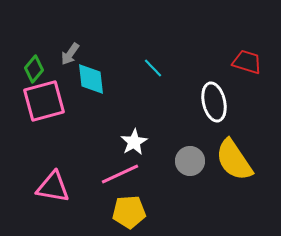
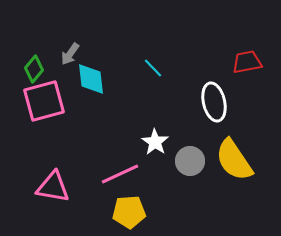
red trapezoid: rotated 28 degrees counterclockwise
white star: moved 21 px right; rotated 8 degrees counterclockwise
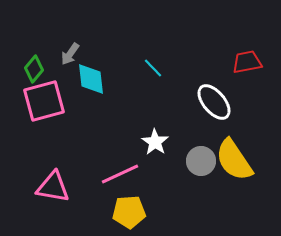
white ellipse: rotated 27 degrees counterclockwise
gray circle: moved 11 px right
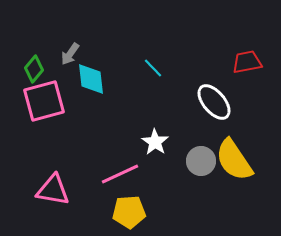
pink triangle: moved 3 px down
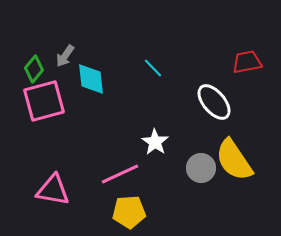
gray arrow: moved 5 px left, 2 px down
gray circle: moved 7 px down
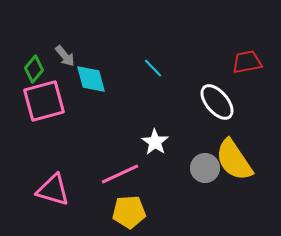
gray arrow: rotated 75 degrees counterclockwise
cyan diamond: rotated 8 degrees counterclockwise
white ellipse: moved 3 px right
gray circle: moved 4 px right
pink triangle: rotated 6 degrees clockwise
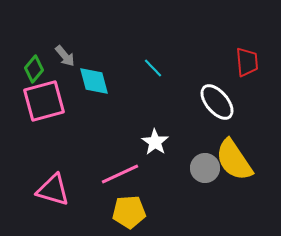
red trapezoid: rotated 96 degrees clockwise
cyan diamond: moved 3 px right, 2 px down
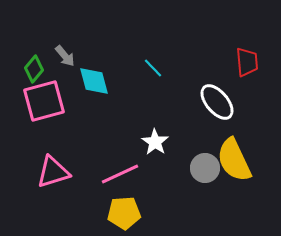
yellow semicircle: rotated 9 degrees clockwise
pink triangle: moved 18 px up; rotated 33 degrees counterclockwise
yellow pentagon: moved 5 px left, 1 px down
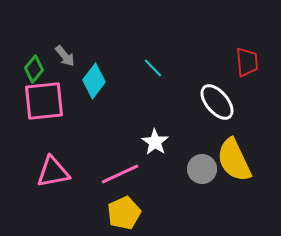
cyan diamond: rotated 52 degrees clockwise
pink square: rotated 9 degrees clockwise
gray circle: moved 3 px left, 1 px down
pink triangle: rotated 6 degrees clockwise
yellow pentagon: rotated 20 degrees counterclockwise
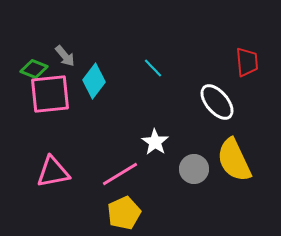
green diamond: rotated 72 degrees clockwise
pink square: moved 6 px right, 7 px up
gray circle: moved 8 px left
pink line: rotated 6 degrees counterclockwise
